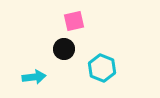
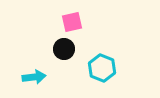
pink square: moved 2 px left, 1 px down
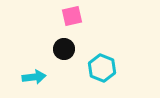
pink square: moved 6 px up
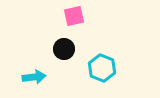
pink square: moved 2 px right
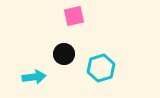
black circle: moved 5 px down
cyan hexagon: moved 1 px left; rotated 20 degrees clockwise
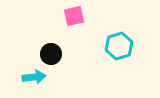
black circle: moved 13 px left
cyan hexagon: moved 18 px right, 22 px up
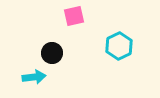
cyan hexagon: rotated 8 degrees counterclockwise
black circle: moved 1 px right, 1 px up
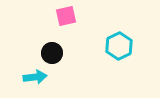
pink square: moved 8 px left
cyan arrow: moved 1 px right
